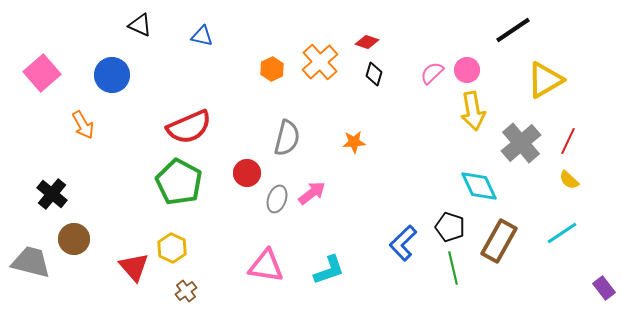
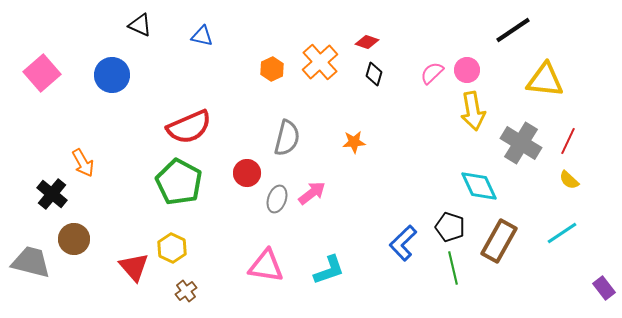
yellow triangle: rotated 36 degrees clockwise
orange arrow: moved 38 px down
gray cross: rotated 18 degrees counterclockwise
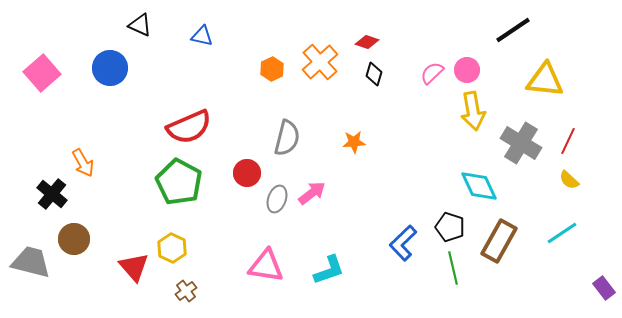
blue circle: moved 2 px left, 7 px up
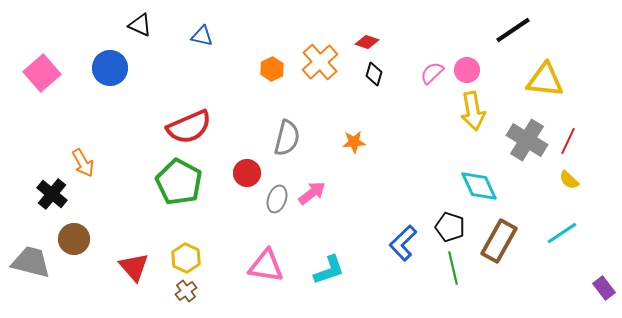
gray cross: moved 6 px right, 3 px up
yellow hexagon: moved 14 px right, 10 px down
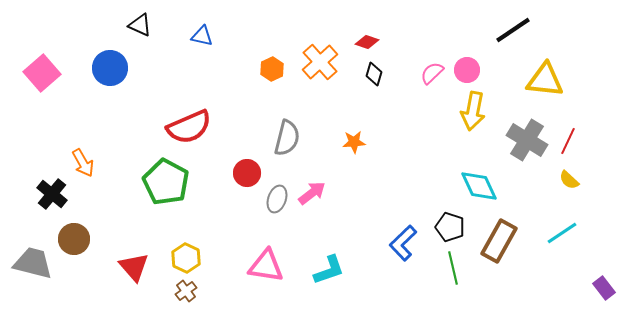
yellow arrow: rotated 21 degrees clockwise
green pentagon: moved 13 px left
gray trapezoid: moved 2 px right, 1 px down
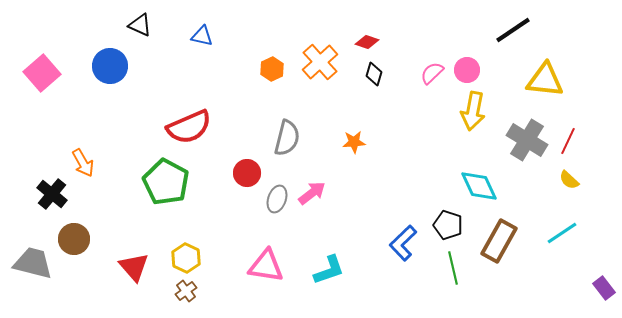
blue circle: moved 2 px up
black pentagon: moved 2 px left, 2 px up
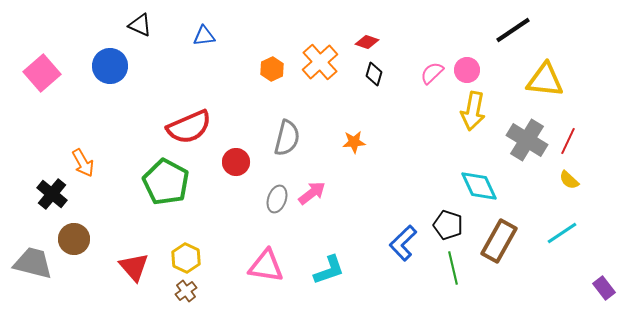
blue triangle: moved 2 px right; rotated 20 degrees counterclockwise
red circle: moved 11 px left, 11 px up
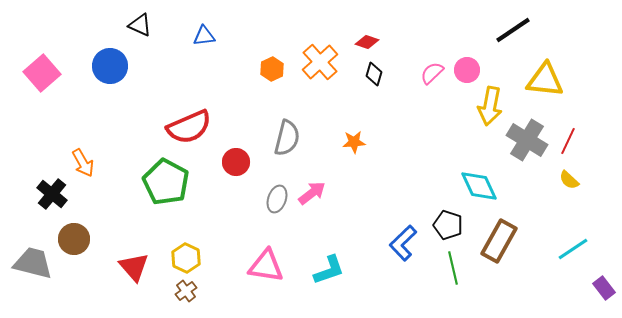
yellow arrow: moved 17 px right, 5 px up
cyan line: moved 11 px right, 16 px down
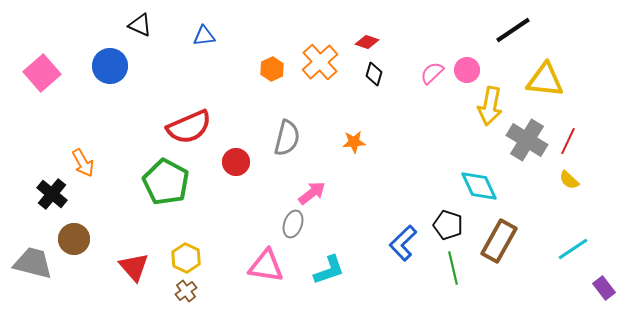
gray ellipse: moved 16 px right, 25 px down
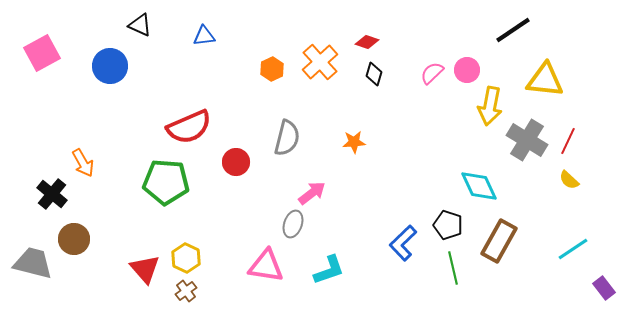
pink square: moved 20 px up; rotated 12 degrees clockwise
green pentagon: rotated 24 degrees counterclockwise
red triangle: moved 11 px right, 2 px down
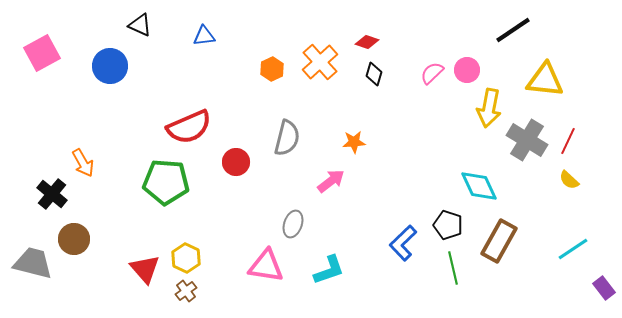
yellow arrow: moved 1 px left, 2 px down
pink arrow: moved 19 px right, 12 px up
